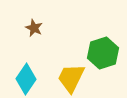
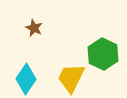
green hexagon: moved 1 px down; rotated 16 degrees counterclockwise
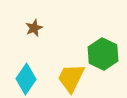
brown star: rotated 24 degrees clockwise
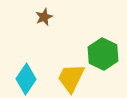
brown star: moved 10 px right, 11 px up
